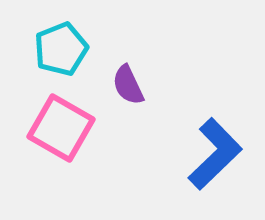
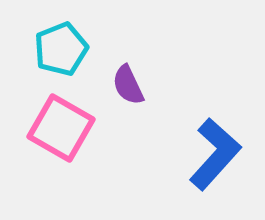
blue L-shape: rotated 4 degrees counterclockwise
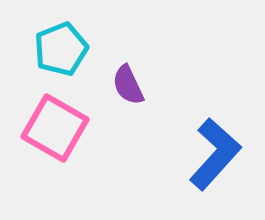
pink square: moved 6 px left
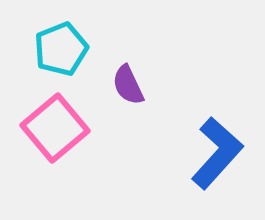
pink square: rotated 20 degrees clockwise
blue L-shape: moved 2 px right, 1 px up
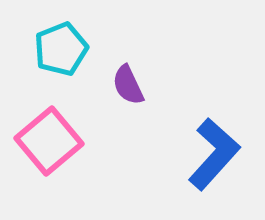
pink square: moved 6 px left, 13 px down
blue L-shape: moved 3 px left, 1 px down
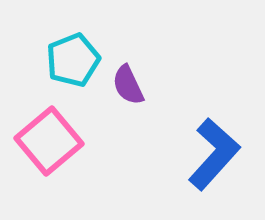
cyan pentagon: moved 12 px right, 11 px down
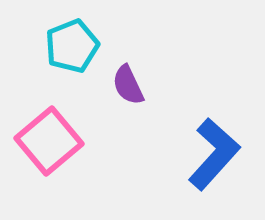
cyan pentagon: moved 1 px left, 14 px up
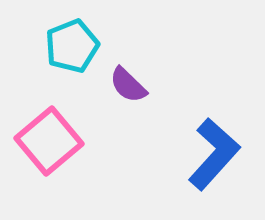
purple semicircle: rotated 21 degrees counterclockwise
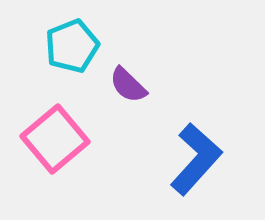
pink square: moved 6 px right, 2 px up
blue L-shape: moved 18 px left, 5 px down
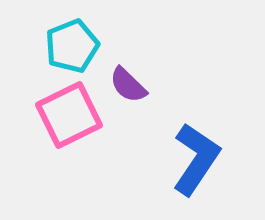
pink square: moved 14 px right, 24 px up; rotated 14 degrees clockwise
blue L-shape: rotated 8 degrees counterclockwise
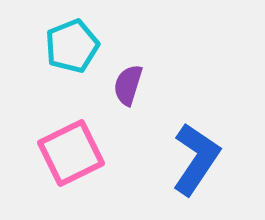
purple semicircle: rotated 63 degrees clockwise
pink square: moved 2 px right, 38 px down
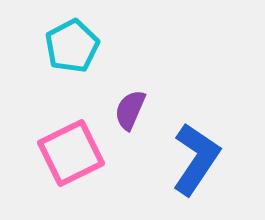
cyan pentagon: rotated 6 degrees counterclockwise
purple semicircle: moved 2 px right, 25 px down; rotated 6 degrees clockwise
